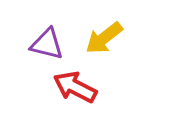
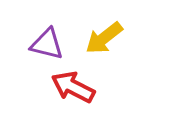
red arrow: moved 2 px left
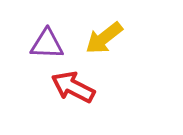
purple triangle: rotated 12 degrees counterclockwise
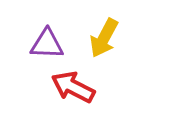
yellow arrow: rotated 24 degrees counterclockwise
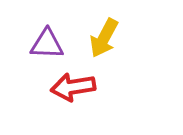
red arrow: rotated 36 degrees counterclockwise
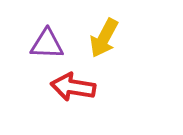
red arrow: rotated 18 degrees clockwise
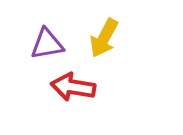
purple triangle: rotated 12 degrees counterclockwise
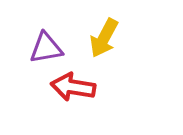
purple triangle: moved 1 px left, 4 px down
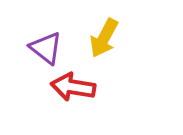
purple triangle: rotated 48 degrees clockwise
